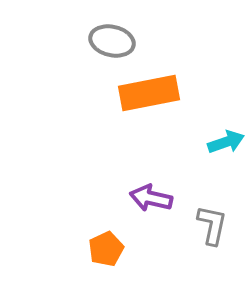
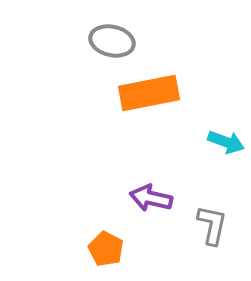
cyan arrow: rotated 39 degrees clockwise
orange pentagon: rotated 20 degrees counterclockwise
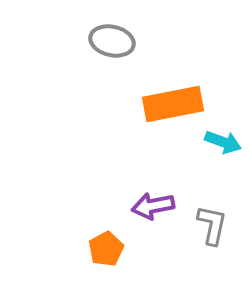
orange rectangle: moved 24 px right, 11 px down
cyan arrow: moved 3 px left
purple arrow: moved 2 px right, 8 px down; rotated 24 degrees counterclockwise
orange pentagon: rotated 16 degrees clockwise
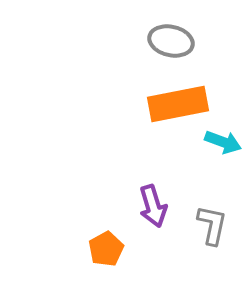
gray ellipse: moved 59 px right
orange rectangle: moved 5 px right
purple arrow: rotated 96 degrees counterclockwise
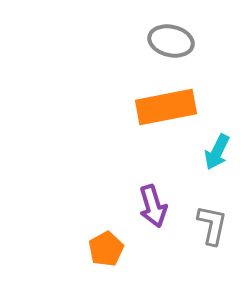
orange rectangle: moved 12 px left, 3 px down
cyan arrow: moved 6 px left, 10 px down; rotated 96 degrees clockwise
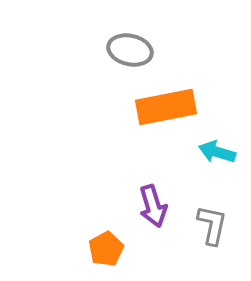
gray ellipse: moved 41 px left, 9 px down
cyan arrow: rotated 81 degrees clockwise
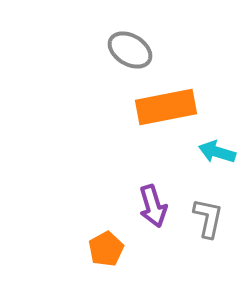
gray ellipse: rotated 18 degrees clockwise
gray L-shape: moved 4 px left, 7 px up
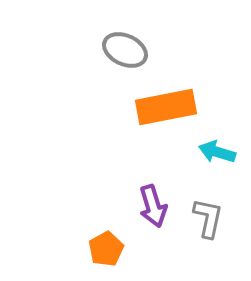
gray ellipse: moved 5 px left; rotated 6 degrees counterclockwise
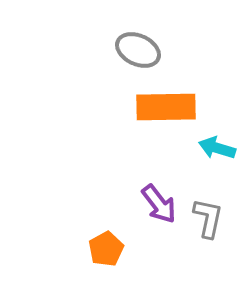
gray ellipse: moved 13 px right
orange rectangle: rotated 10 degrees clockwise
cyan arrow: moved 4 px up
purple arrow: moved 6 px right, 2 px up; rotated 21 degrees counterclockwise
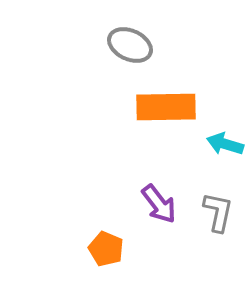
gray ellipse: moved 8 px left, 5 px up
cyan arrow: moved 8 px right, 4 px up
gray L-shape: moved 10 px right, 6 px up
orange pentagon: rotated 20 degrees counterclockwise
